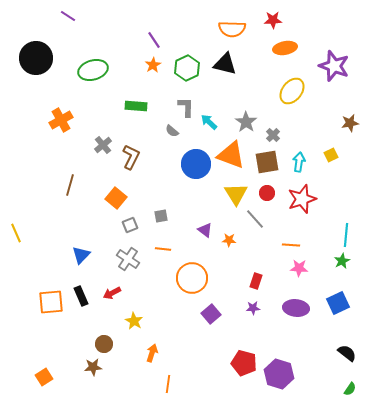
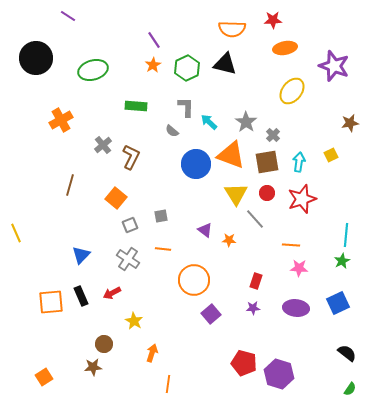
orange circle at (192, 278): moved 2 px right, 2 px down
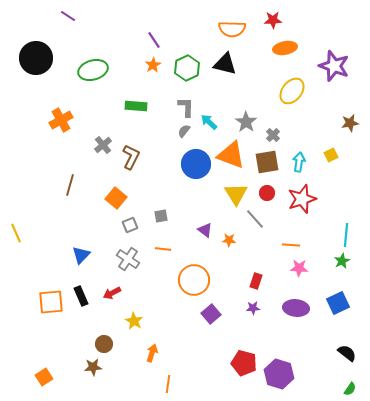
gray semicircle at (172, 131): moved 12 px right; rotated 88 degrees clockwise
